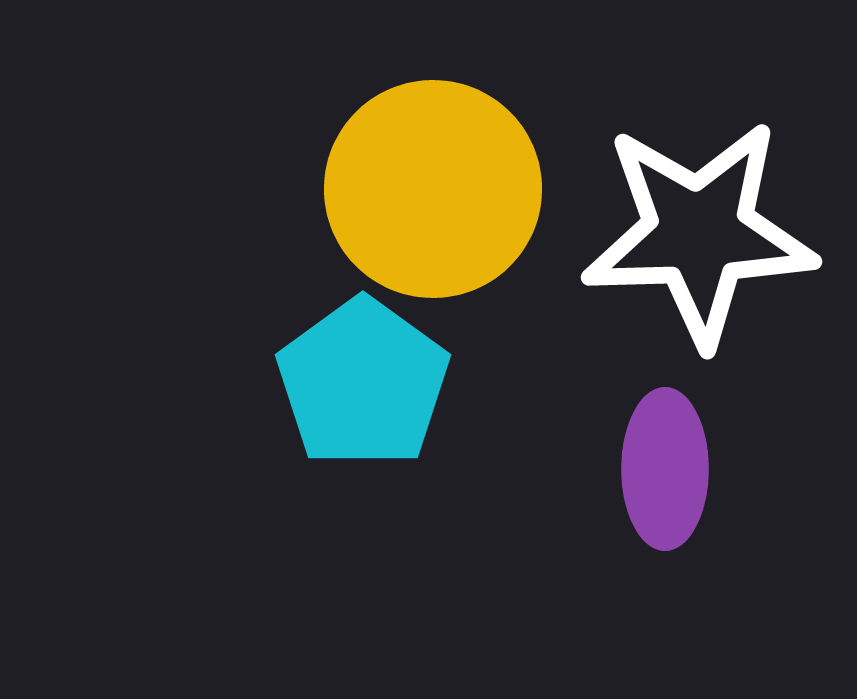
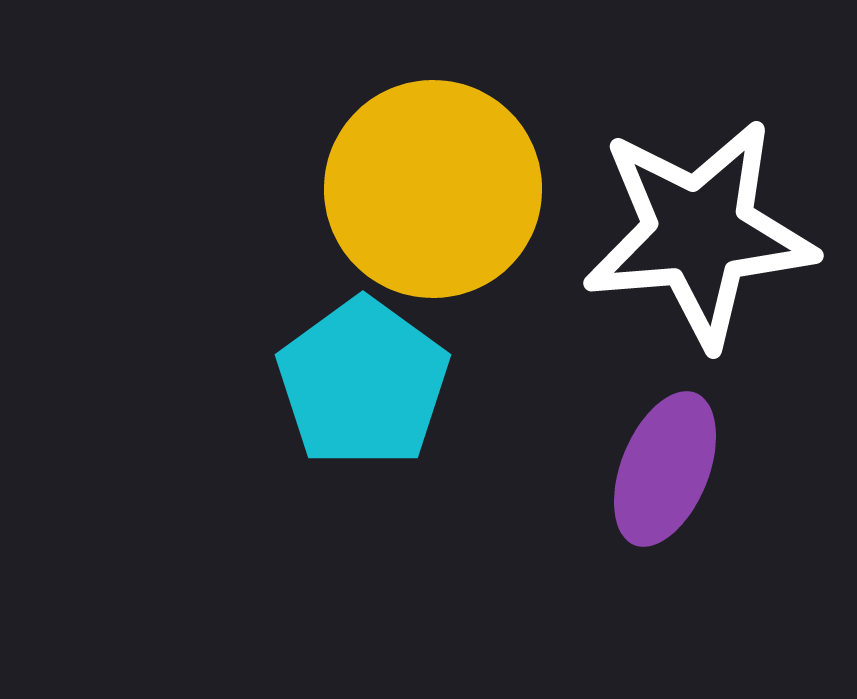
white star: rotated 3 degrees counterclockwise
purple ellipse: rotated 22 degrees clockwise
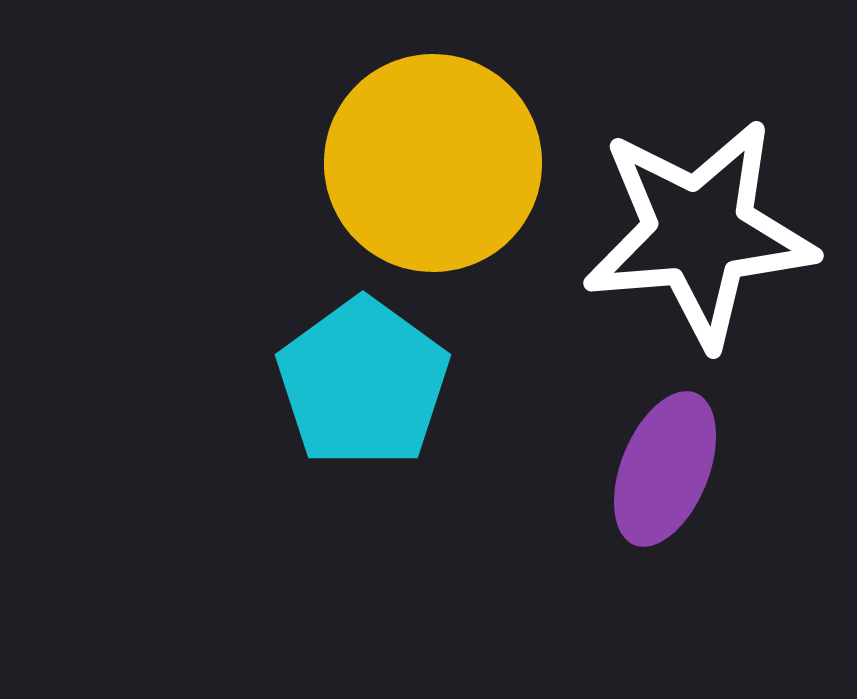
yellow circle: moved 26 px up
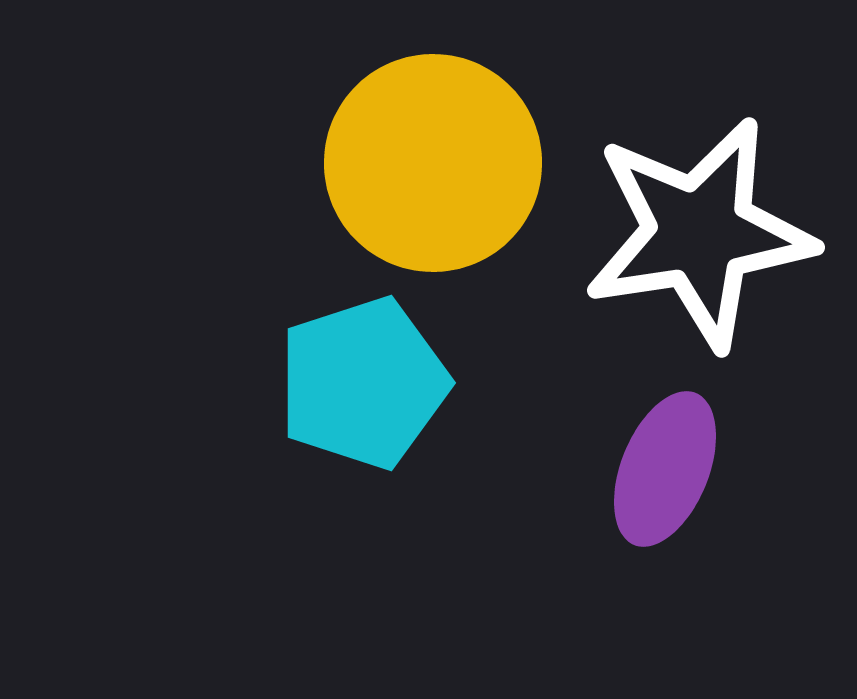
white star: rotated 4 degrees counterclockwise
cyan pentagon: rotated 18 degrees clockwise
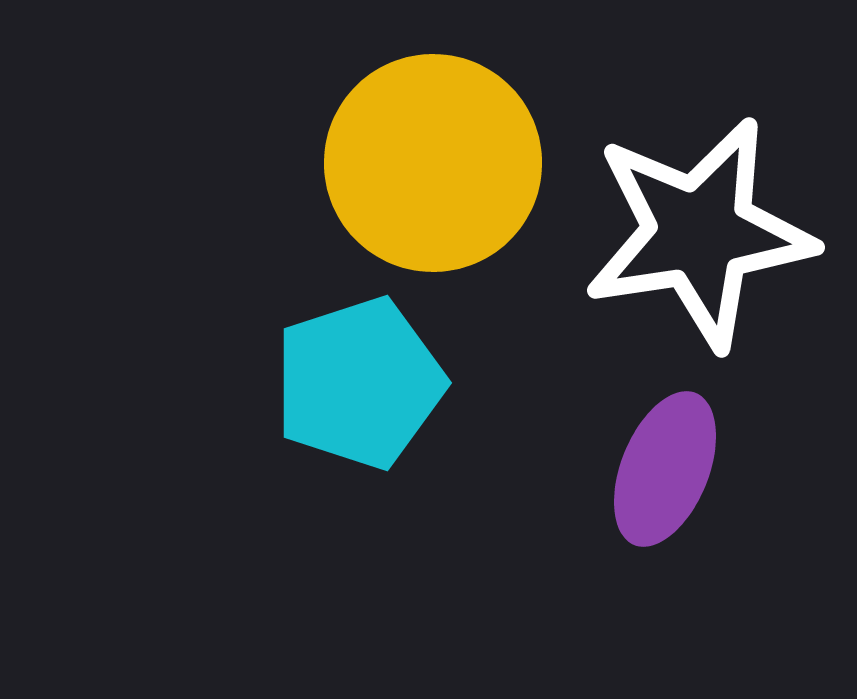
cyan pentagon: moved 4 px left
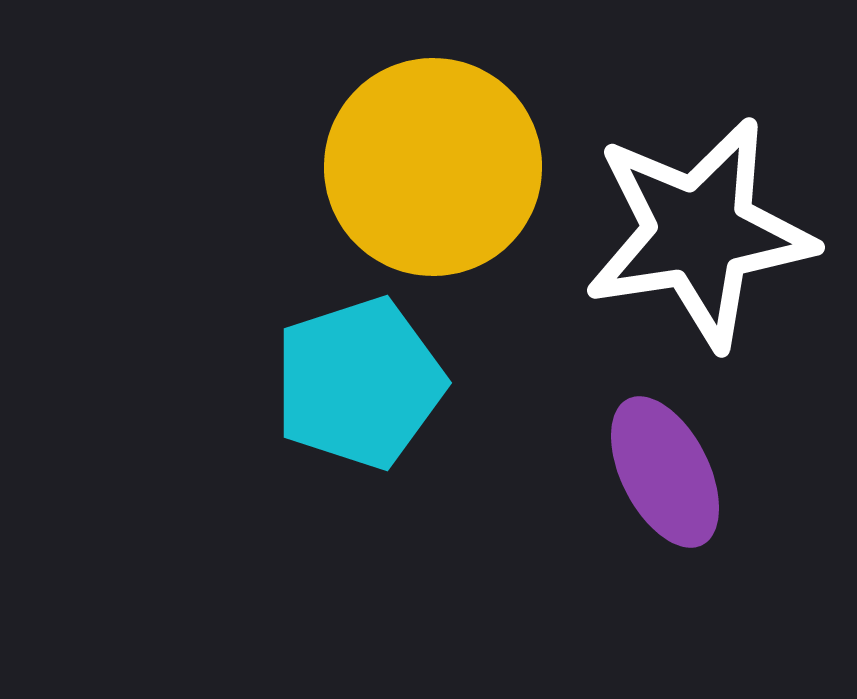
yellow circle: moved 4 px down
purple ellipse: moved 3 px down; rotated 49 degrees counterclockwise
